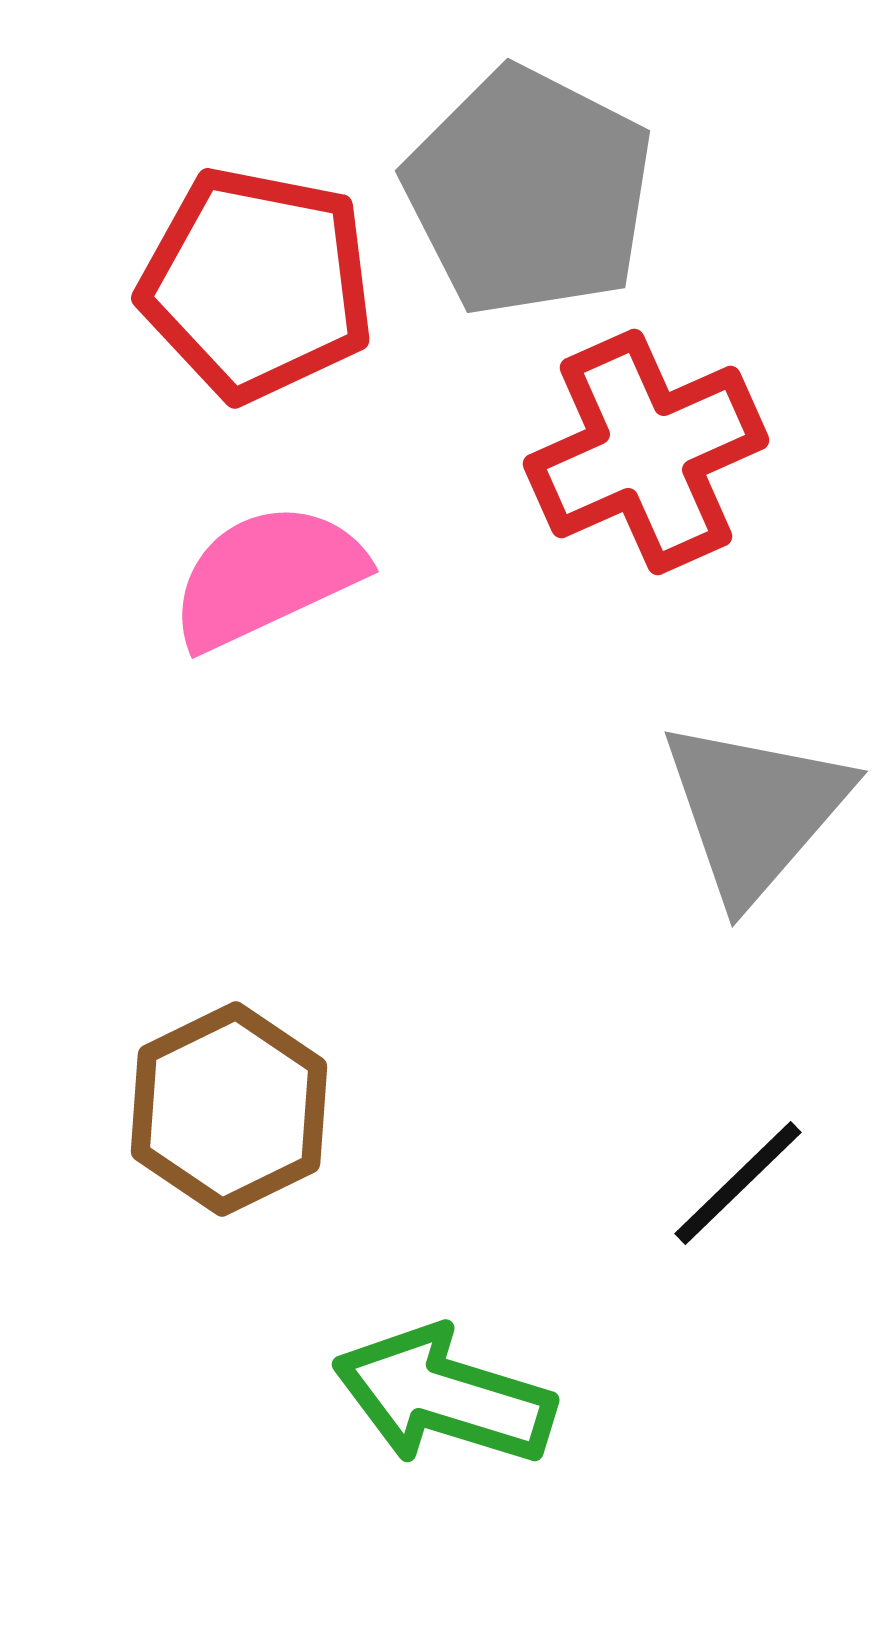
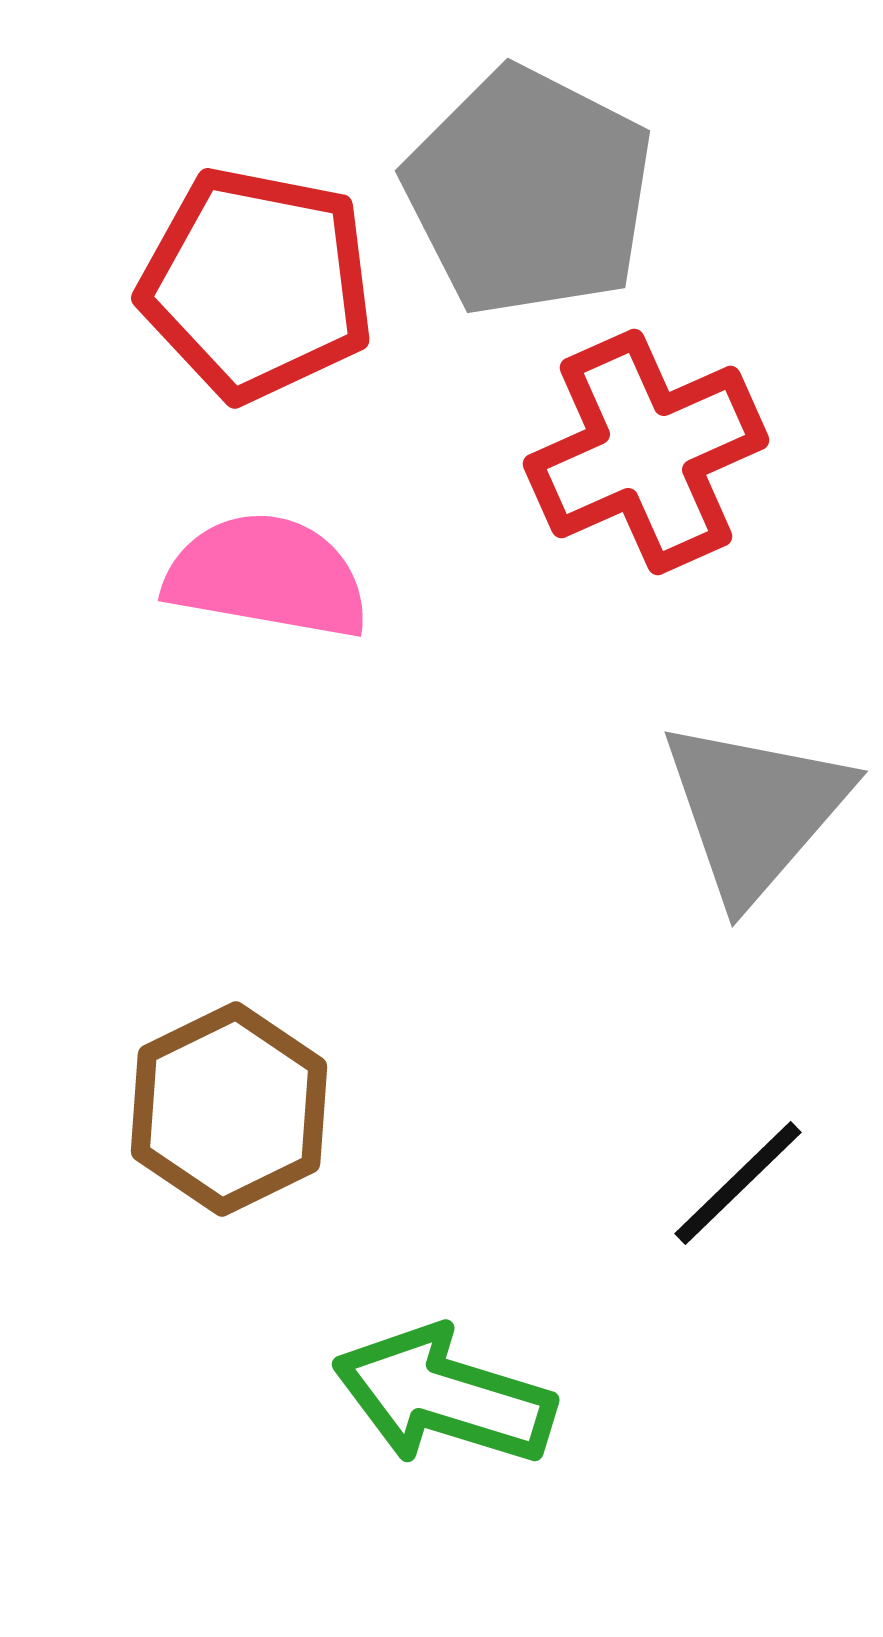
pink semicircle: rotated 35 degrees clockwise
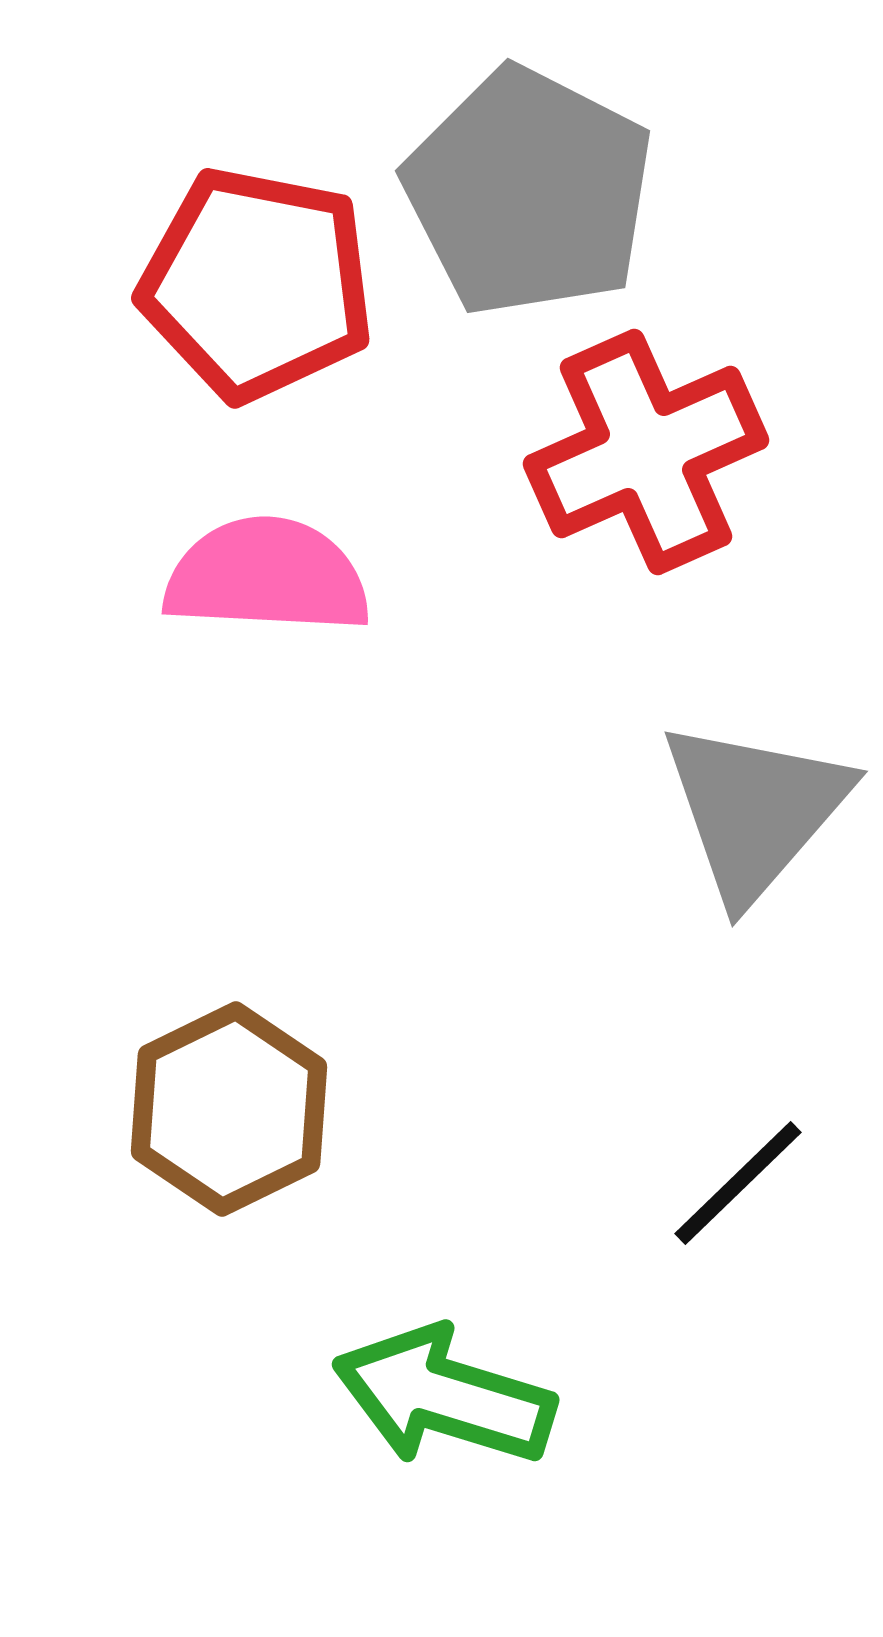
pink semicircle: rotated 7 degrees counterclockwise
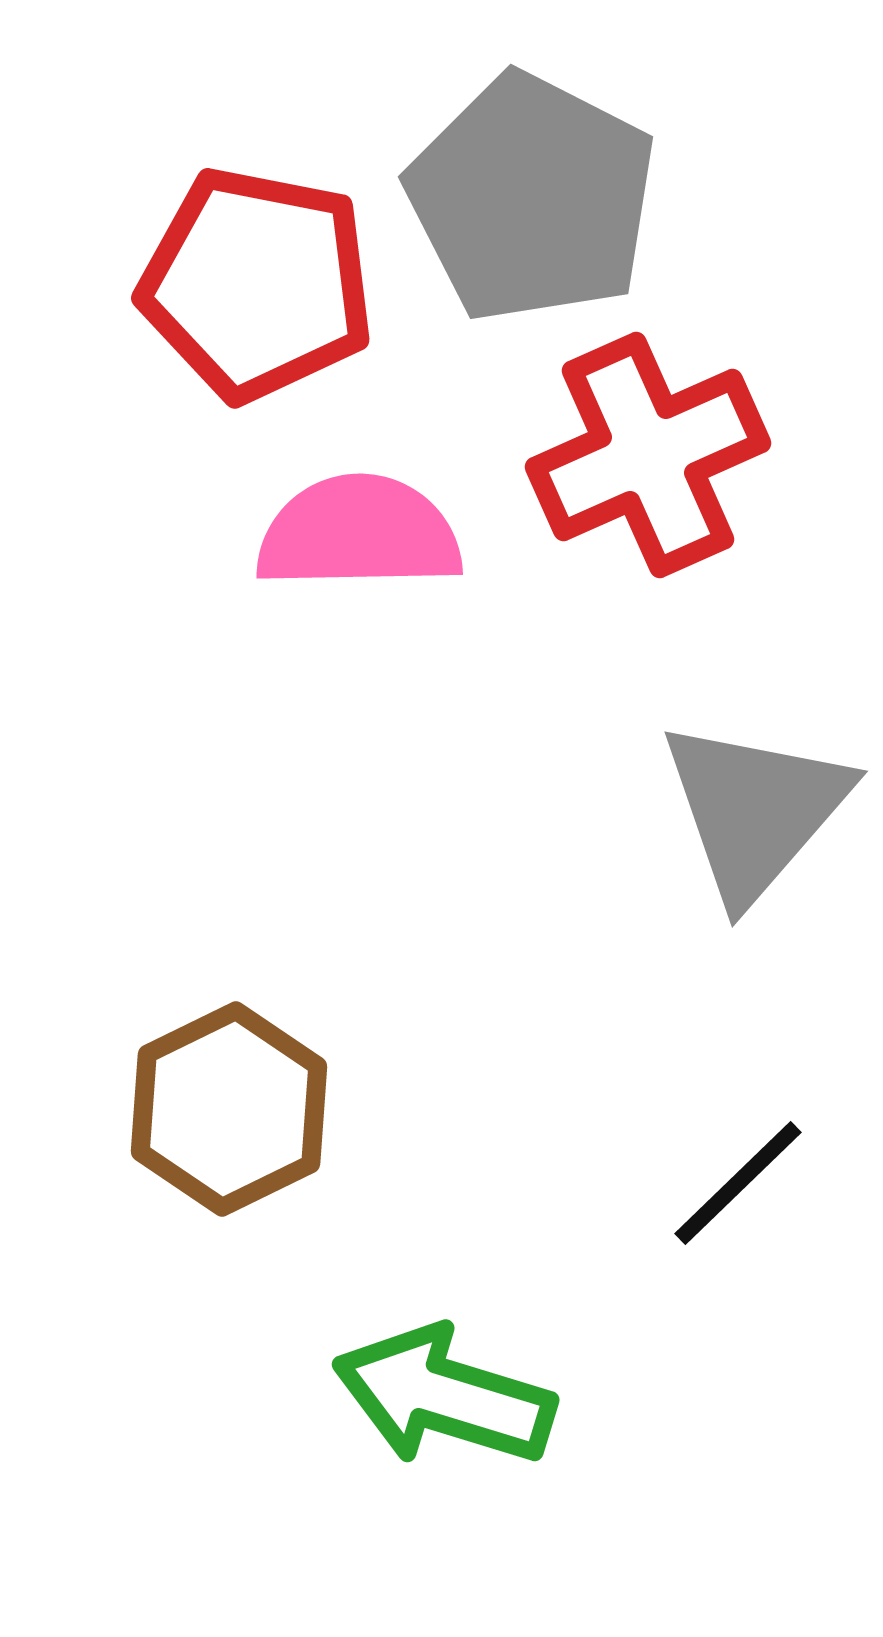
gray pentagon: moved 3 px right, 6 px down
red cross: moved 2 px right, 3 px down
pink semicircle: moved 92 px right, 43 px up; rotated 4 degrees counterclockwise
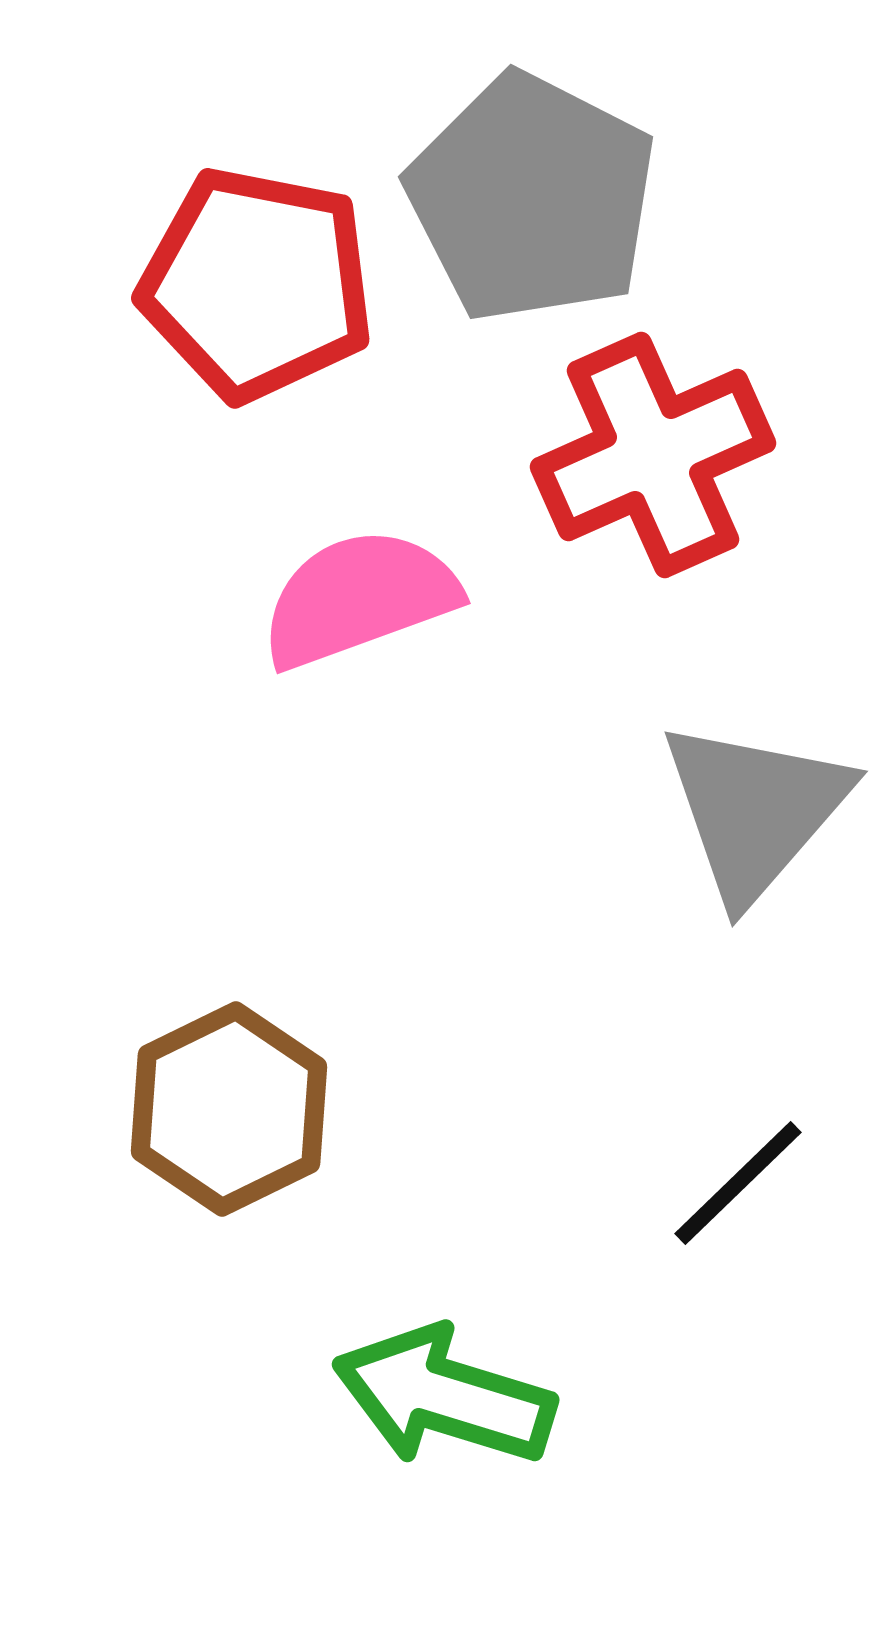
red cross: moved 5 px right
pink semicircle: moved 65 px down; rotated 19 degrees counterclockwise
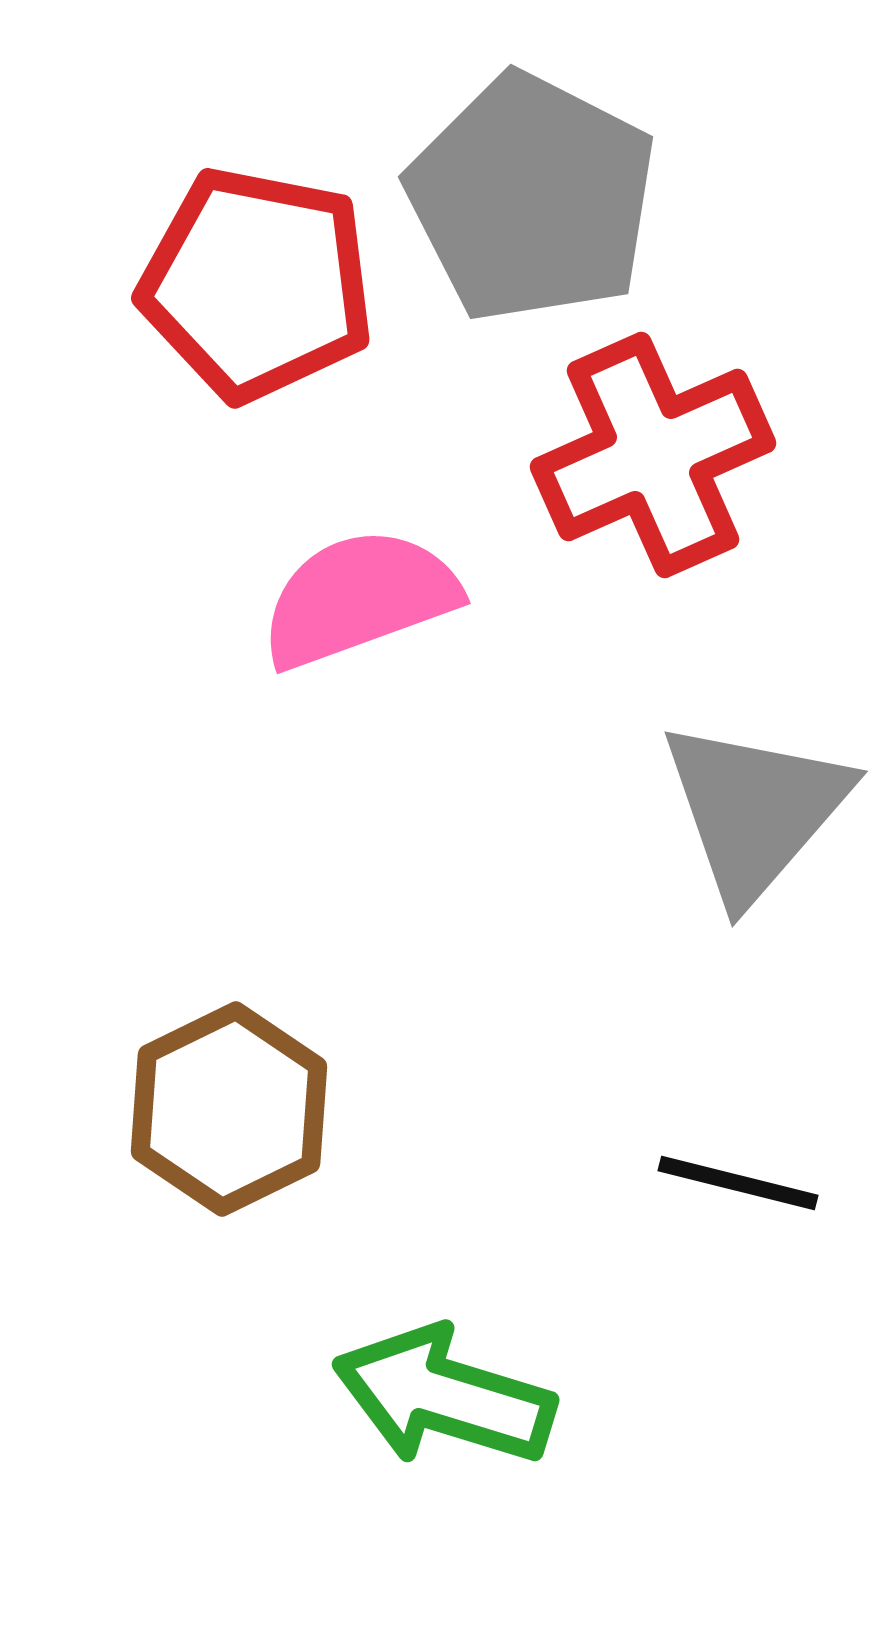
black line: rotated 58 degrees clockwise
